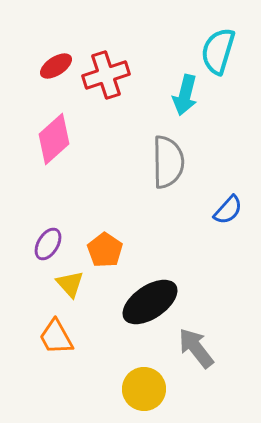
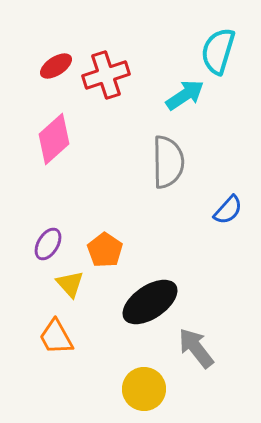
cyan arrow: rotated 138 degrees counterclockwise
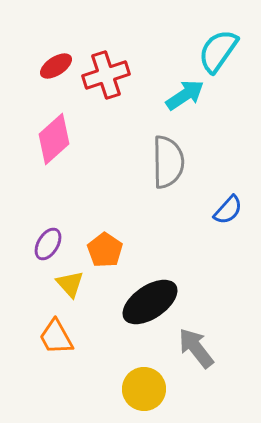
cyan semicircle: rotated 18 degrees clockwise
